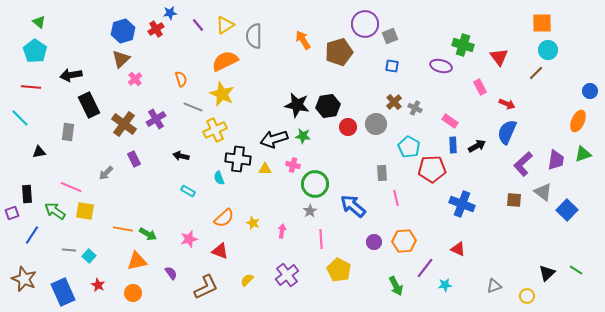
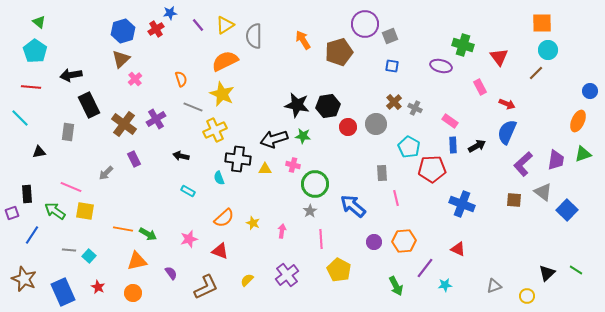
red star at (98, 285): moved 2 px down
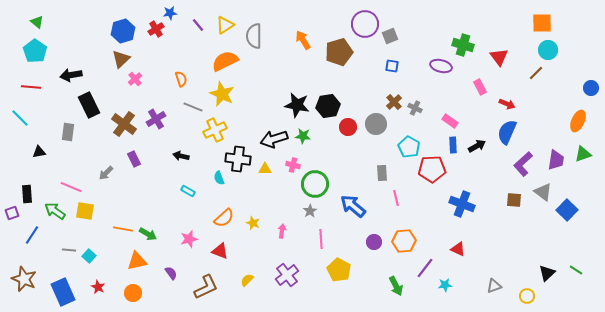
green triangle at (39, 22): moved 2 px left
blue circle at (590, 91): moved 1 px right, 3 px up
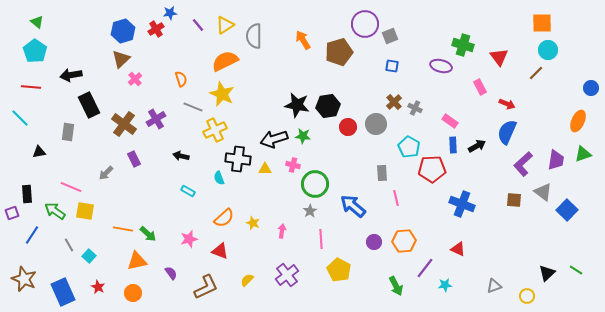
green arrow at (148, 234): rotated 12 degrees clockwise
gray line at (69, 250): moved 5 px up; rotated 56 degrees clockwise
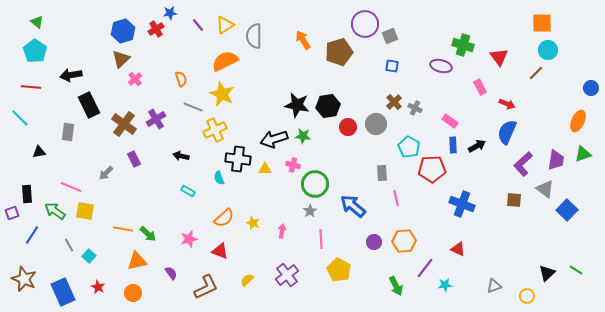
gray triangle at (543, 192): moved 2 px right, 3 px up
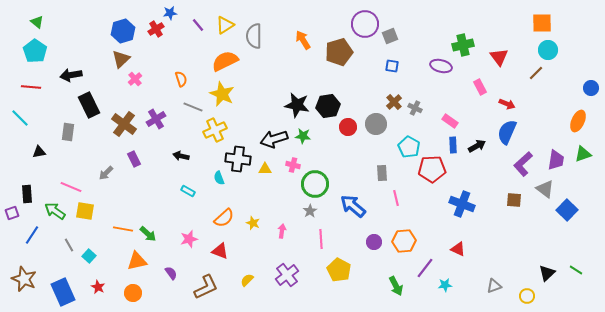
green cross at (463, 45): rotated 30 degrees counterclockwise
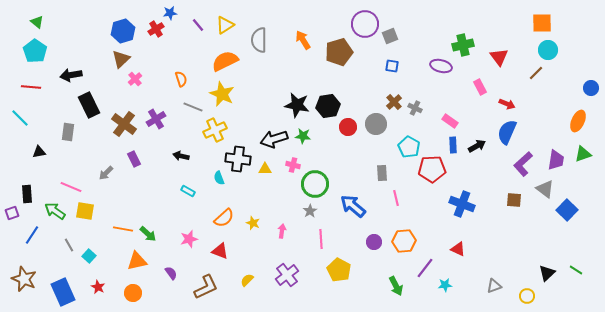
gray semicircle at (254, 36): moved 5 px right, 4 px down
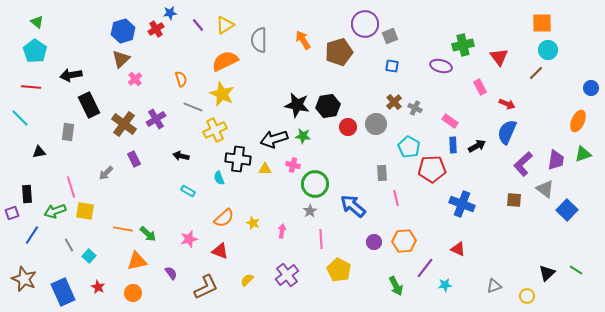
pink line at (71, 187): rotated 50 degrees clockwise
green arrow at (55, 211): rotated 55 degrees counterclockwise
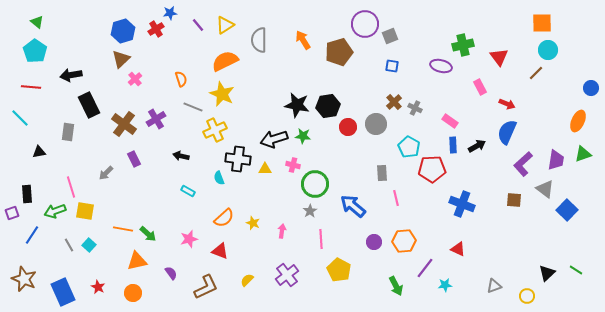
cyan square at (89, 256): moved 11 px up
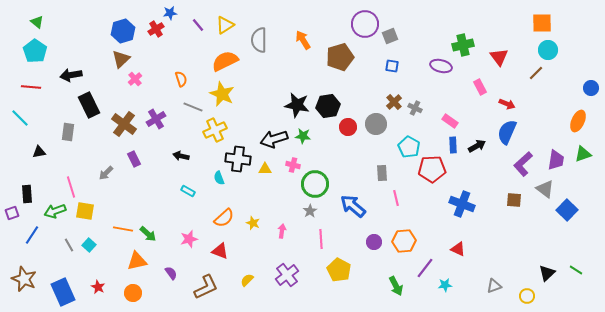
brown pentagon at (339, 52): moved 1 px right, 5 px down
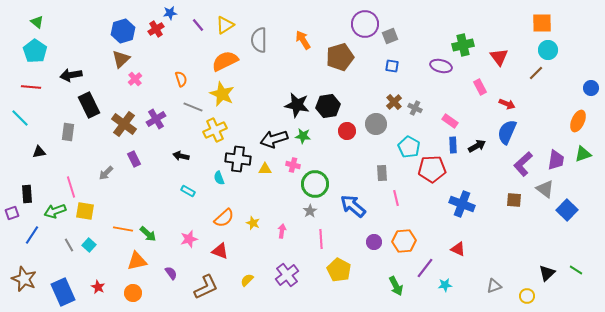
red circle at (348, 127): moved 1 px left, 4 px down
